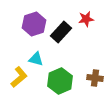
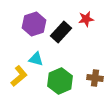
yellow L-shape: moved 1 px up
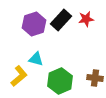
black rectangle: moved 12 px up
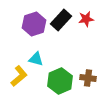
brown cross: moved 7 px left
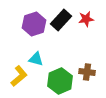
brown cross: moved 1 px left, 6 px up
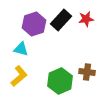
cyan triangle: moved 15 px left, 10 px up
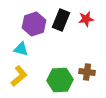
black rectangle: rotated 20 degrees counterclockwise
green hexagon: moved 1 px up; rotated 20 degrees clockwise
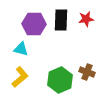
black rectangle: rotated 20 degrees counterclockwise
purple hexagon: rotated 20 degrees clockwise
brown cross: rotated 14 degrees clockwise
yellow L-shape: moved 1 px right, 1 px down
green hexagon: rotated 20 degrees counterclockwise
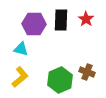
red star: rotated 28 degrees counterclockwise
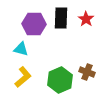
black rectangle: moved 2 px up
yellow L-shape: moved 3 px right
